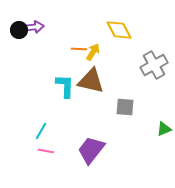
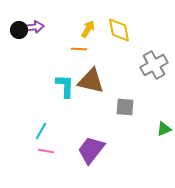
yellow diamond: rotated 16 degrees clockwise
yellow arrow: moved 5 px left, 23 px up
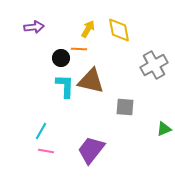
black circle: moved 42 px right, 28 px down
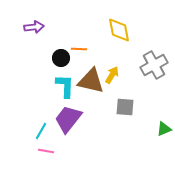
yellow arrow: moved 24 px right, 46 px down
purple trapezoid: moved 23 px left, 31 px up
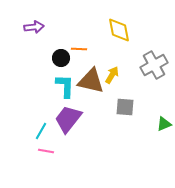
green triangle: moved 5 px up
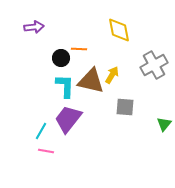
green triangle: rotated 28 degrees counterclockwise
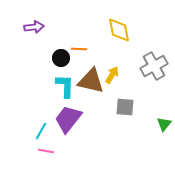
gray cross: moved 1 px down
